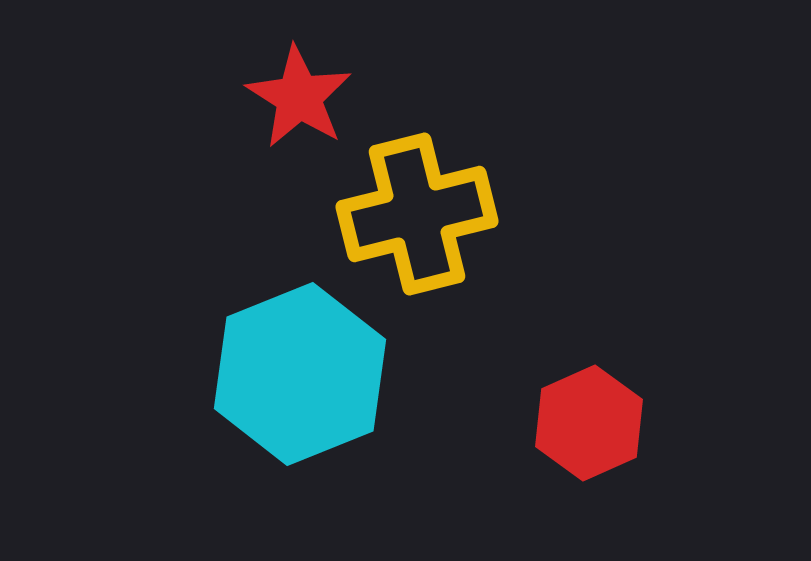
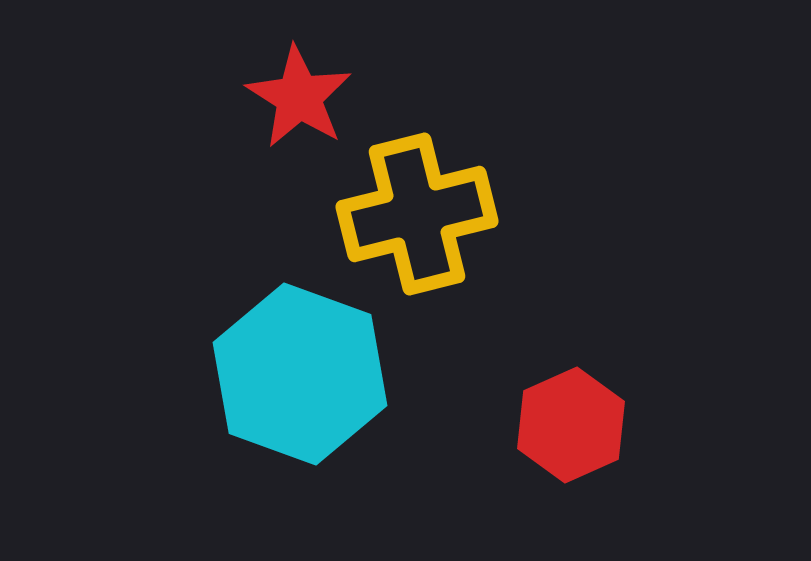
cyan hexagon: rotated 18 degrees counterclockwise
red hexagon: moved 18 px left, 2 px down
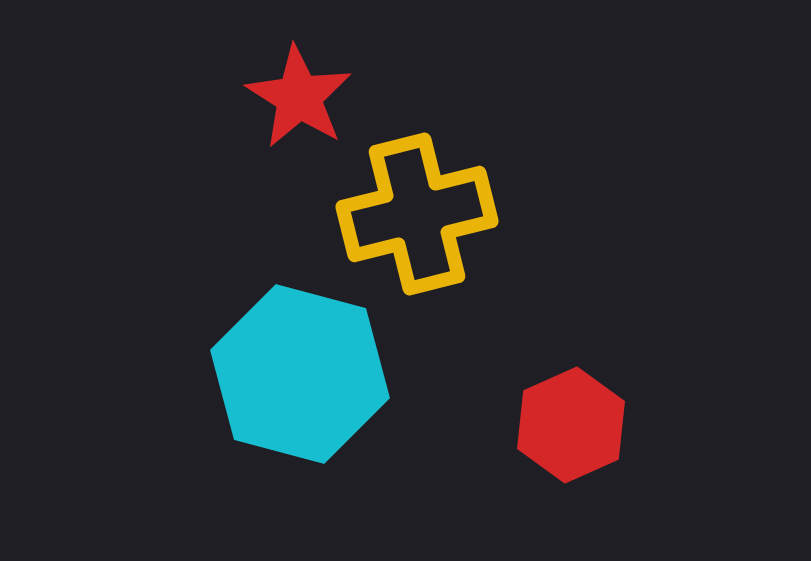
cyan hexagon: rotated 5 degrees counterclockwise
